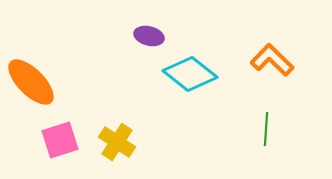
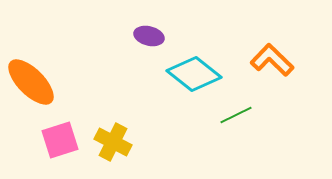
cyan diamond: moved 4 px right
green line: moved 30 px left, 14 px up; rotated 60 degrees clockwise
yellow cross: moved 4 px left; rotated 6 degrees counterclockwise
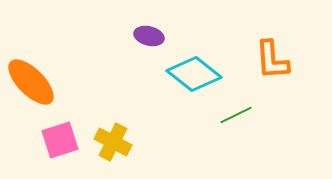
orange L-shape: rotated 138 degrees counterclockwise
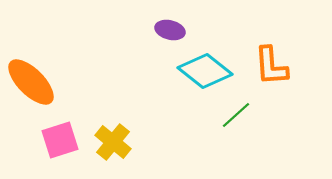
purple ellipse: moved 21 px right, 6 px up
orange L-shape: moved 1 px left, 6 px down
cyan diamond: moved 11 px right, 3 px up
green line: rotated 16 degrees counterclockwise
yellow cross: rotated 12 degrees clockwise
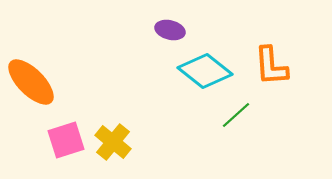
pink square: moved 6 px right
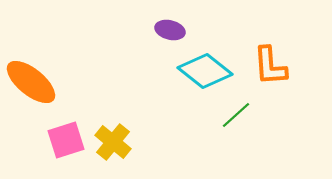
orange L-shape: moved 1 px left
orange ellipse: rotated 6 degrees counterclockwise
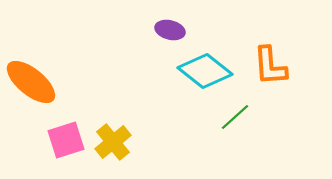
green line: moved 1 px left, 2 px down
yellow cross: rotated 12 degrees clockwise
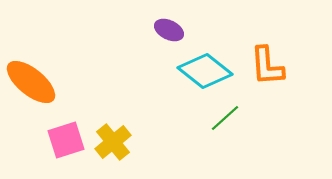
purple ellipse: moved 1 px left; rotated 12 degrees clockwise
orange L-shape: moved 3 px left
green line: moved 10 px left, 1 px down
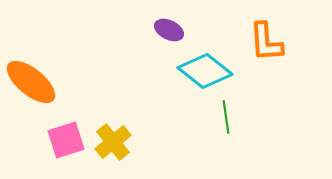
orange L-shape: moved 1 px left, 24 px up
green line: moved 1 px right, 1 px up; rotated 56 degrees counterclockwise
